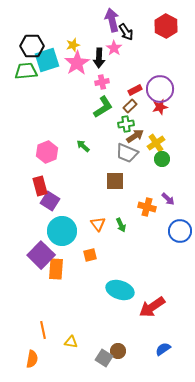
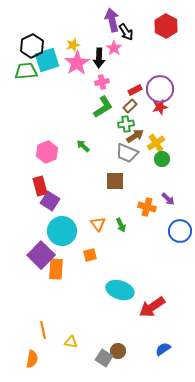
black hexagon at (32, 46): rotated 25 degrees counterclockwise
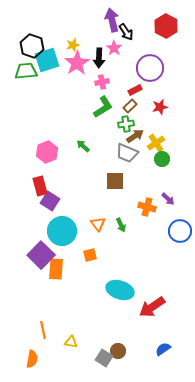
black hexagon at (32, 46): rotated 15 degrees counterclockwise
purple circle at (160, 89): moved 10 px left, 21 px up
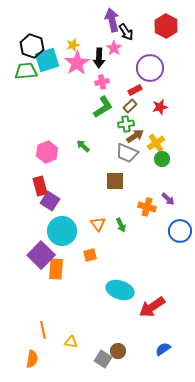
gray square at (104, 358): moved 1 px left, 1 px down
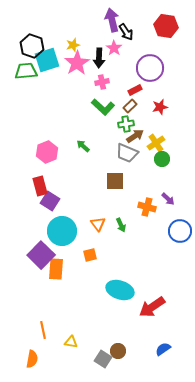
red hexagon at (166, 26): rotated 20 degrees counterclockwise
green L-shape at (103, 107): rotated 75 degrees clockwise
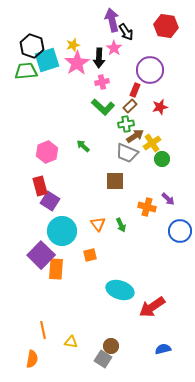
purple circle at (150, 68): moved 2 px down
red rectangle at (135, 90): rotated 40 degrees counterclockwise
yellow cross at (156, 143): moved 4 px left
blue semicircle at (163, 349): rotated 21 degrees clockwise
brown circle at (118, 351): moved 7 px left, 5 px up
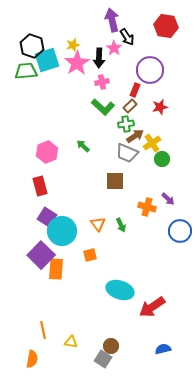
black arrow at (126, 32): moved 1 px right, 5 px down
purple square at (50, 201): moved 3 px left, 16 px down
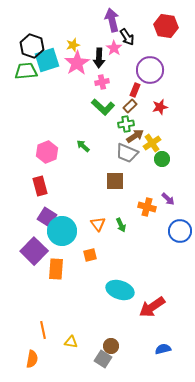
purple square at (41, 255): moved 7 px left, 4 px up
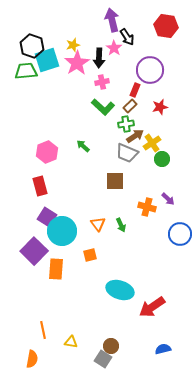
blue circle at (180, 231): moved 3 px down
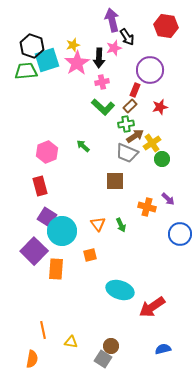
pink star at (114, 48): rotated 21 degrees clockwise
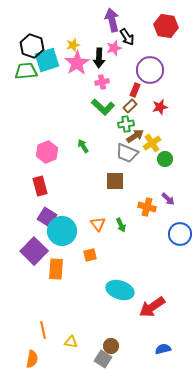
green arrow at (83, 146): rotated 16 degrees clockwise
green circle at (162, 159): moved 3 px right
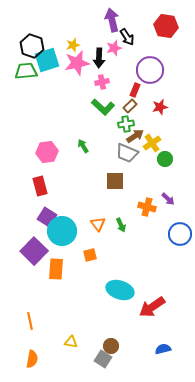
pink star at (77, 63): rotated 20 degrees clockwise
pink hexagon at (47, 152): rotated 15 degrees clockwise
orange line at (43, 330): moved 13 px left, 9 px up
